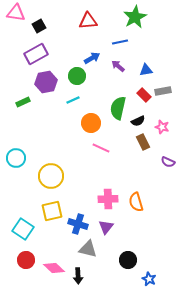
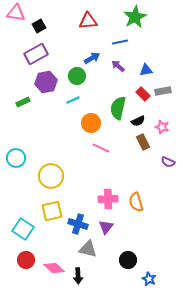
red rectangle: moved 1 px left, 1 px up
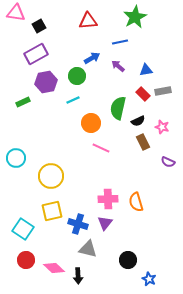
purple triangle: moved 1 px left, 4 px up
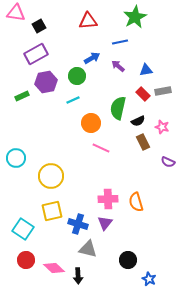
green rectangle: moved 1 px left, 6 px up
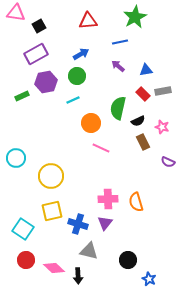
blue arrow: moved 11 px left, 4 px up
gray triangle: moved 1 px right, 2 px down
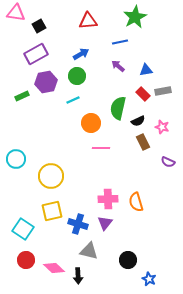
pink line: rotated 24 degrees counterclockwise
cyan circle: moved 1 px down
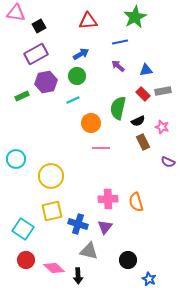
purple triangle: moved 4 px down
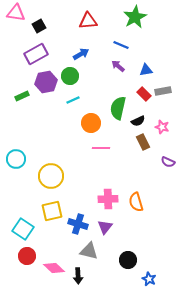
blue line: moved 1 px right, 3 px down; rotated 35 degrees clockwise
green circle: moved 7 px left
red rectangle: moved 1 px right
red circle: moved 1 px right, 4 px up
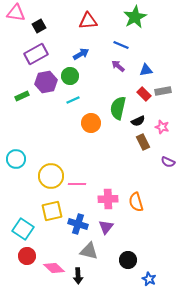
pink line: moved 24 px left, 36 px down
purple triangle: moved 1 px right
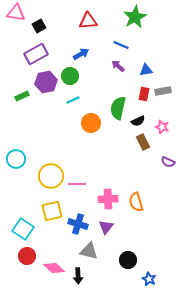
red rectangle: rotated 56 degrees clockwise
